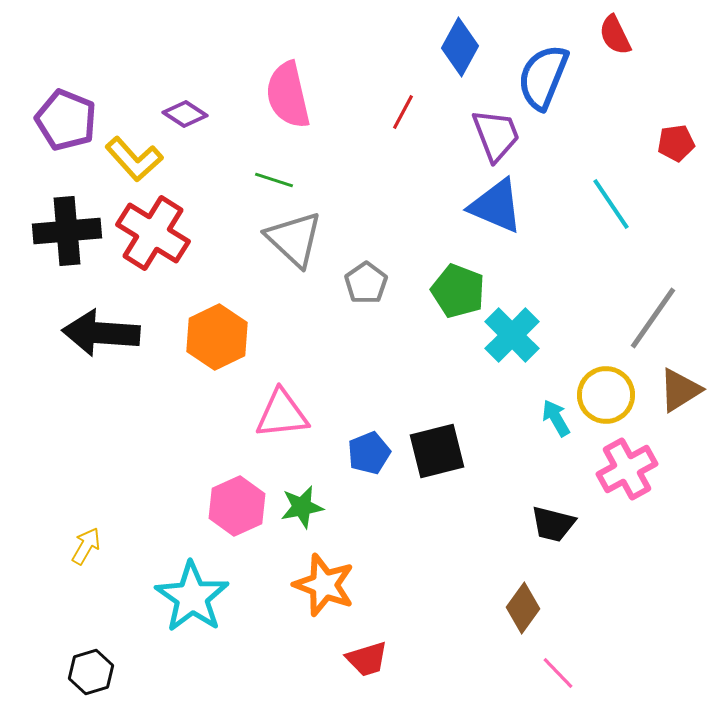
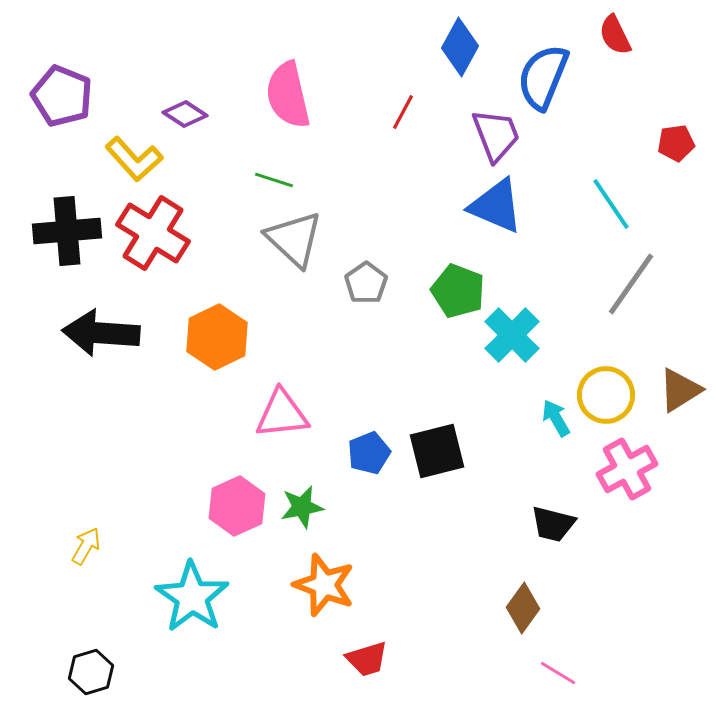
purple pentagon: moved 4 px left, 24 px up
gray line: moved 22 px left, 34 px up
pink line: rotated 15 degrees counterclockwise
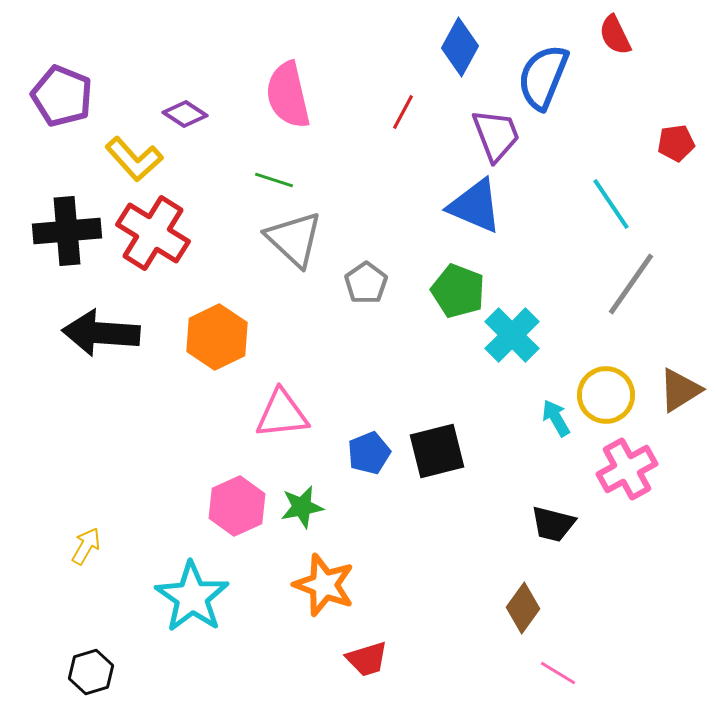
blue triangle: moved 21 px left
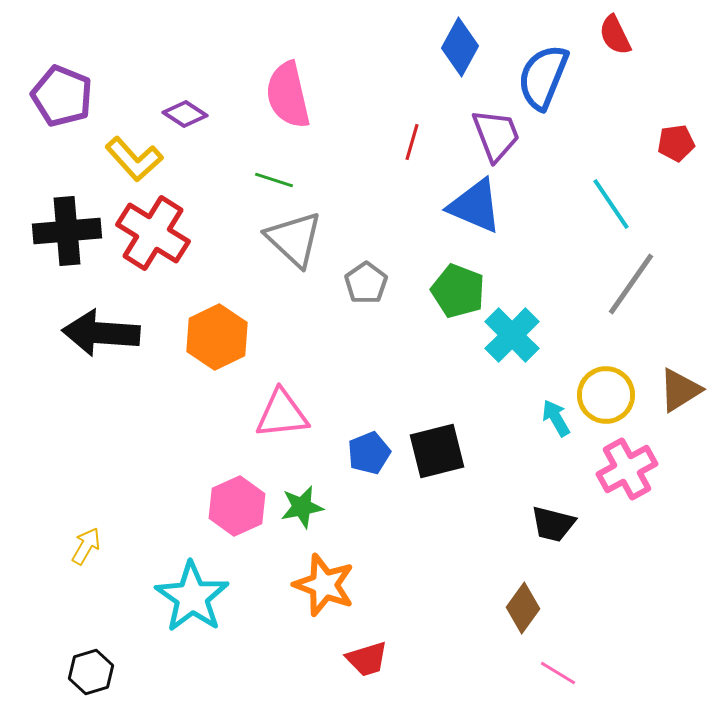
red line: moved 9 px right, 30 px down; rotated 12 degrees counterclockwise
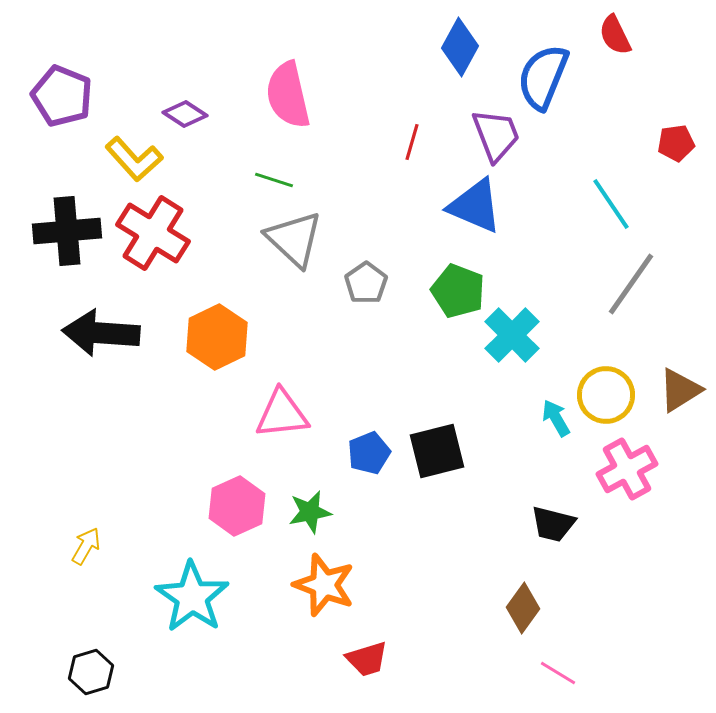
green star: moved 8 px right, 5 px down
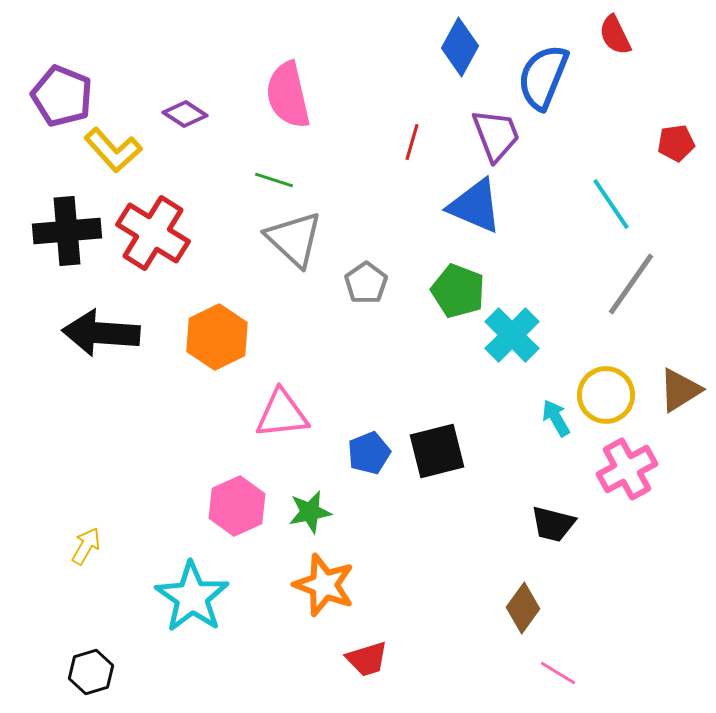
yellow L-shape: moved 21 px left, 9 px up
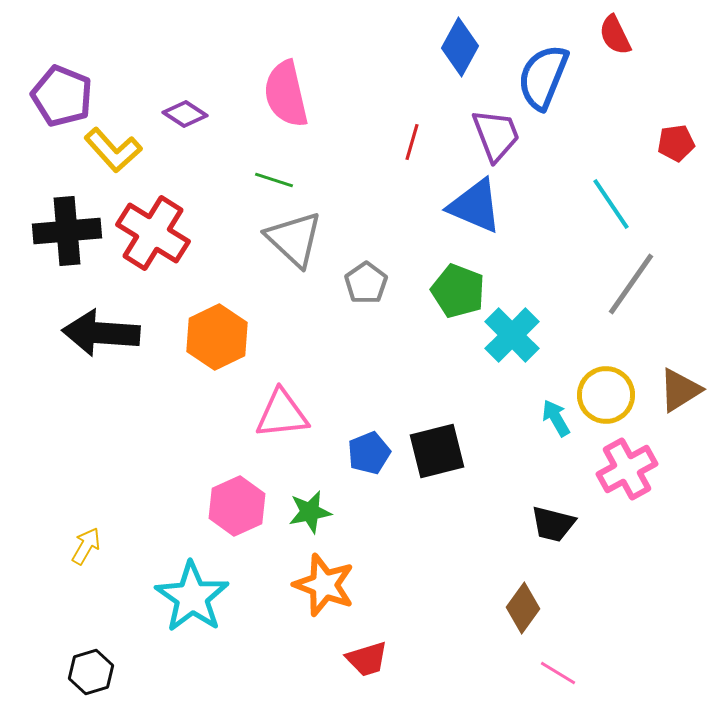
pink semicircle: moved 2 px left, 1 px up
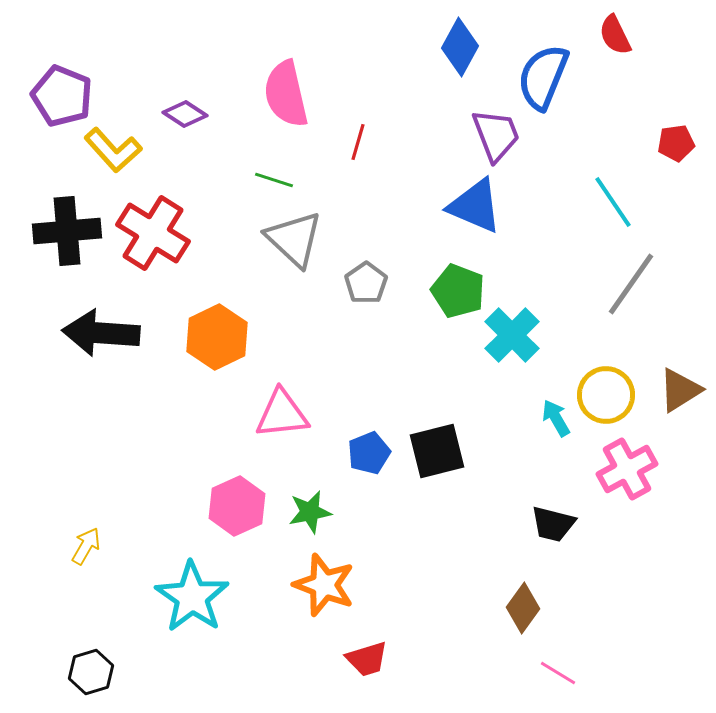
red line: moved 54 px left
cyan line: moved 2 px right, 2 px up
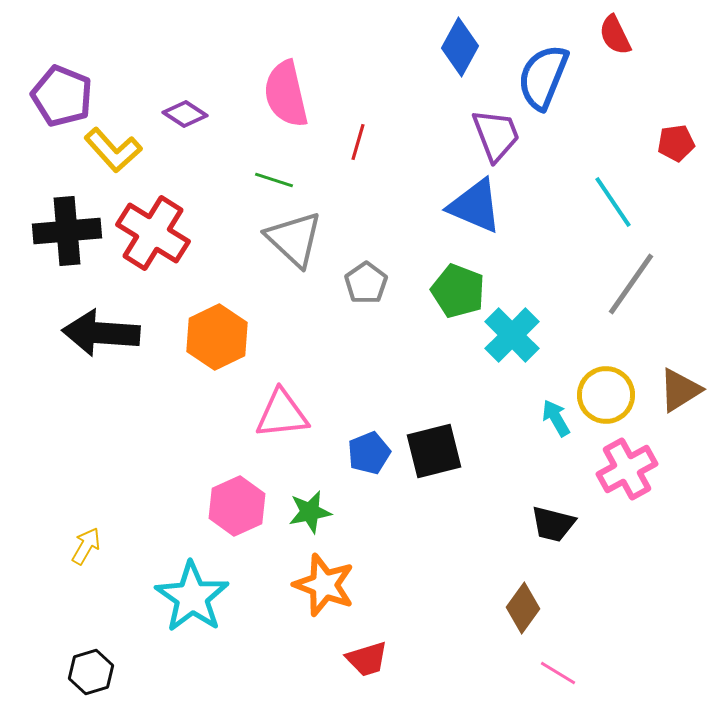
black square: moved 3 px left
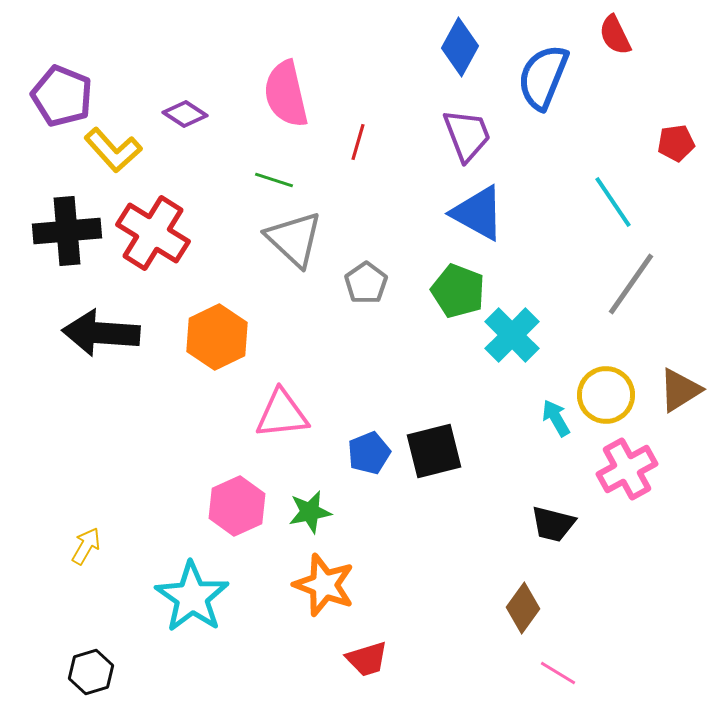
purple trapezoid: moved 29 px left
blue triangle: moved 3 px right, 7 px down; rotated 6 degrees clockwise
